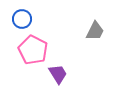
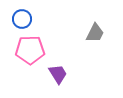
gray trapezoid: moved 2 px down
pink pentagon: moved 3 px left; rotated 28 degrees counterclockwise
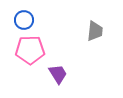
blue circle: moved 2 px right, 1 px down
gray trapezoid: moved 2 px up; rotated 20 degrees counterclockwise
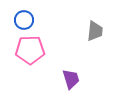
purple trapezoid: moved 13 px right, 5 px down; rotated 15 degrees clockwise
